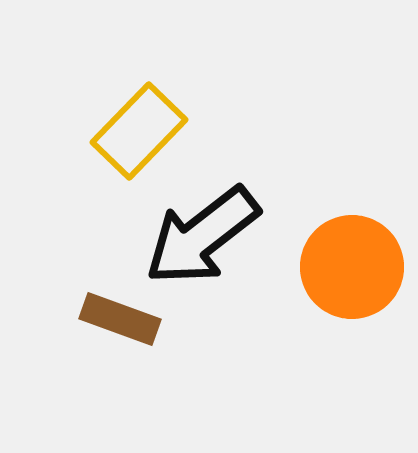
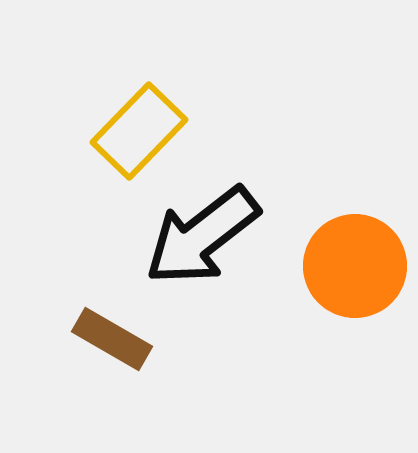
orange circle: moved 3 px right, 1 px up
brown rectangle: moved 8 px left, 20 px down; rotated 10 degrees clockwise
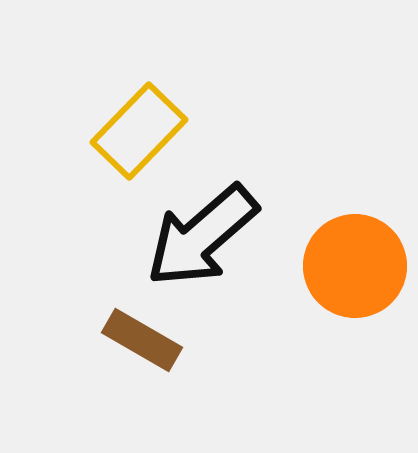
black arrow: rotated 3 degrees counterclockwise
brown rectangle: moved 30 px right, 1 px down
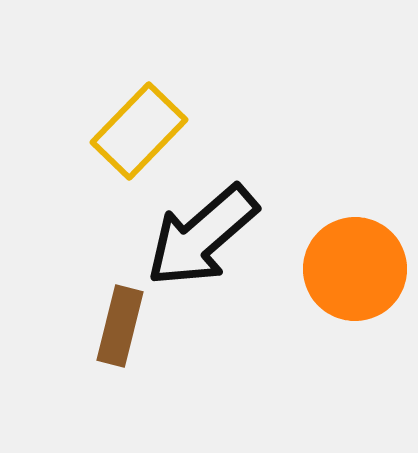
orange circle: moved 3 px down
brown rectangle: moved 22 px left, 14 px up; rotated 74 degrees clockwise
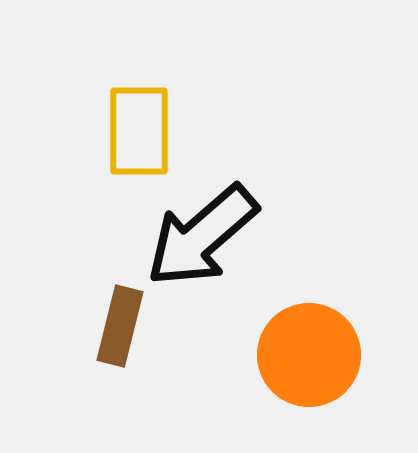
yellow rectangle: rotated 44 degrees counterclockwise
orange circle: moved 46 px left, 86 px down
